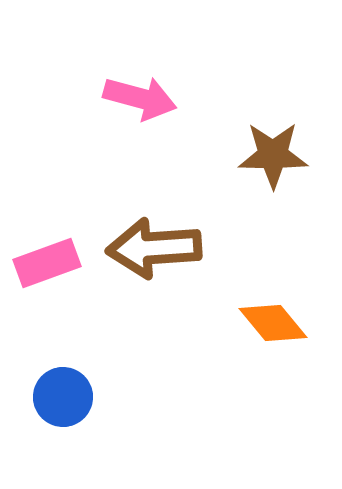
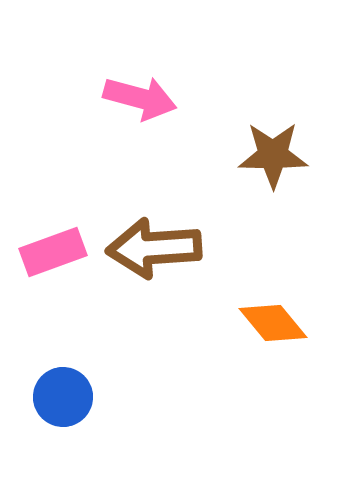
pink rectangle: moved 6 px right, 11 px up
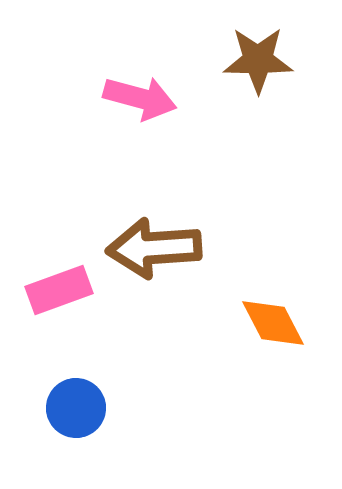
brown star: moved 15 px left, 95 px up
pink rectangle: moved 6 px right, 38 px down
orange diamond: rotated 12 degrees clockwise
blue circle: moved 13 px right, 11 px down
